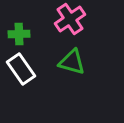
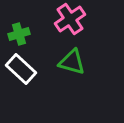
green cross: rotated 15 degrees counterclockwise
white rectangle: rotated 12 degrees counterclockwise
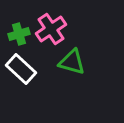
pink cross: moved 19 px left, 10 px down
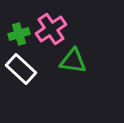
green triangle: moved 1 px right, 1 px up; rotated 8 degrees counterclockwise
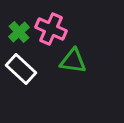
pink cross: rotated 32 degrees counterclockwise
green cross: moved 2 px up; rotated 25 degrees counterclockwise
